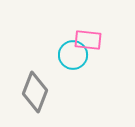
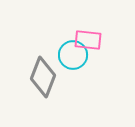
gray diamond: moved 8 px right, 15 px up
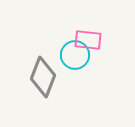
cyan circle: moved 2 px right
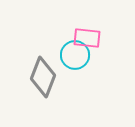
pink rectangle: moved 1 px left, 2 px up
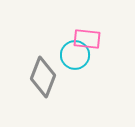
pink rectangle: moved 1 px down
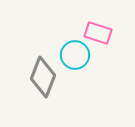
pink rectangle: moved 11 px right, 6 px up; rotated 12 degrees clockwise
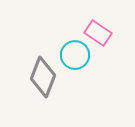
pink rectangle: rotated 16 degrees clockwise
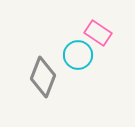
cyan circle: moved 3 px right
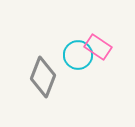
pink rectangle: moved 14 px down
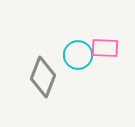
pink rectangle: moved 7 px right, 1 px down; rotated 32 degrees counterclockwise
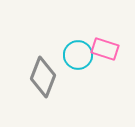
pink rectangle: moved 1 px down; rotated 16 degrees clockwise
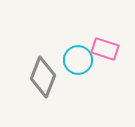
cyan circle: moved 5 px down
